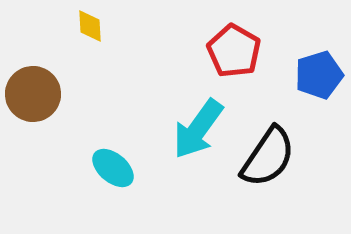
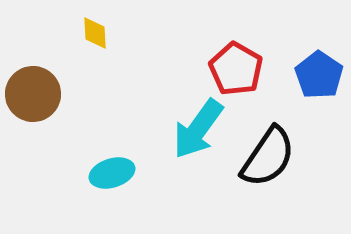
yellow diamond: moved 5 px right, 7 px down
red pentagon: moved 2 px right, 18 px down
blue pentagon: rotated 21 degrees counterclockwise
cyan ellipse: moved 1 px left, 5 px down; rotated 57 degrees counterclockwise
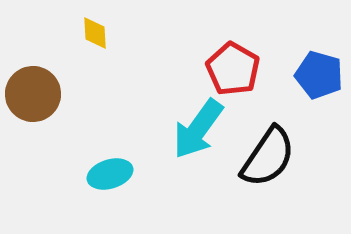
red pentagon: moved 3 px left
blue pentagon: rotated 18 degrees counterclockwise
cyan ellipse: moved 2 px left, 1 px down
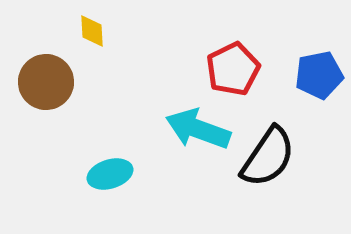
yellow diamond: moved 3 px left, 2 px up
red pentagon: rotated 16 degrees clockwise
blue pentagon: rotated 27 degrees counterclockwise
brown circle: moved 13 px right, 12 px up
cyan arrow: rotated 74 degrees clockwise
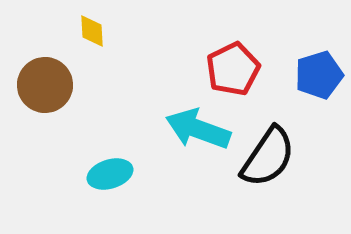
blue pentagon: rotated 6 degrees counterclockwise
brown circle: moved 1 px left, 3 px down
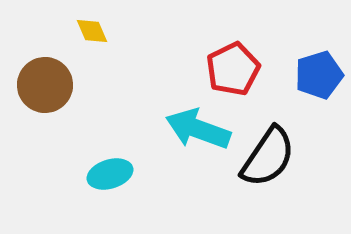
yellow diamond: rotated 20 degrees counterclockwise
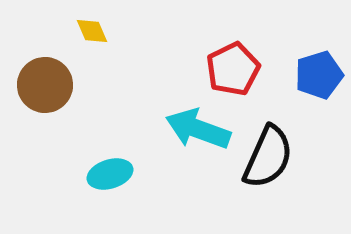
black semicircle: rotated 10 degrees counterclockwise
